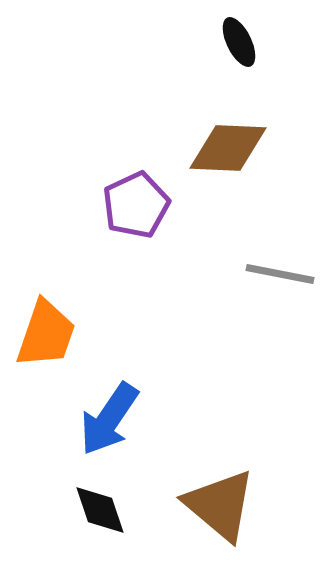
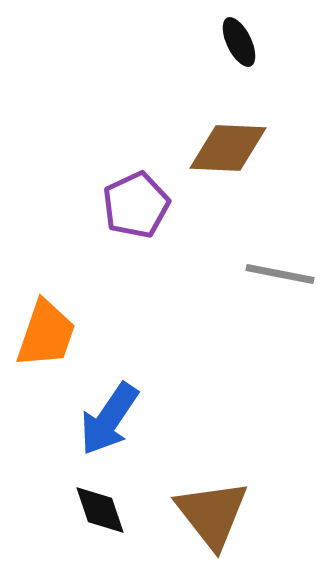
brown triangle: moved 8 px left, 9 px down; rotated 12 degrees clockwise
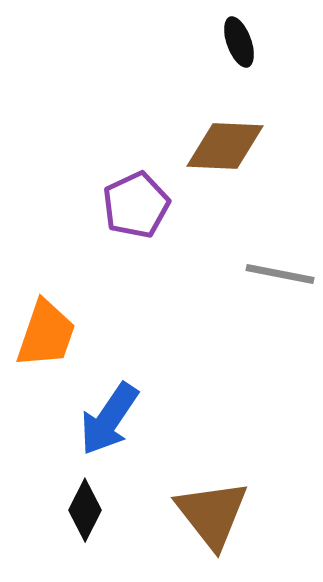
black ellipse: rotated 6 degrees clockwise
brown diamond: moved 3 px left, 2 px up
black diamond: moved 15 px left; rotated 46 degrees clockwise
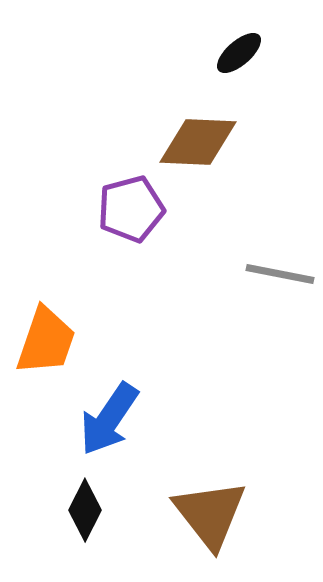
black ellipse: moved 11 px down; rotated 69 degrees clockwise
brown diamond: moved 27 px left, 4 px up
purple pentagon: moved 5 px left, 4 px down; rotated 10 degrees clockwise
orange trapezoid: moved 7 px down
brown triangle: moved 2 px left
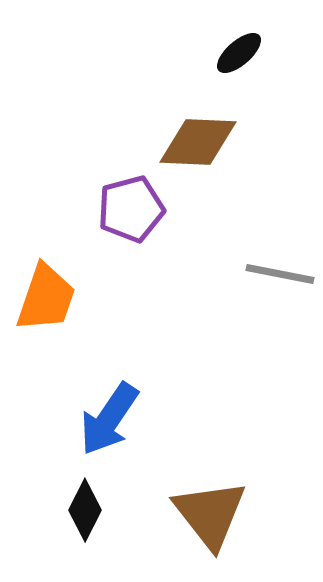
orange trapezoid: moved 43 px up
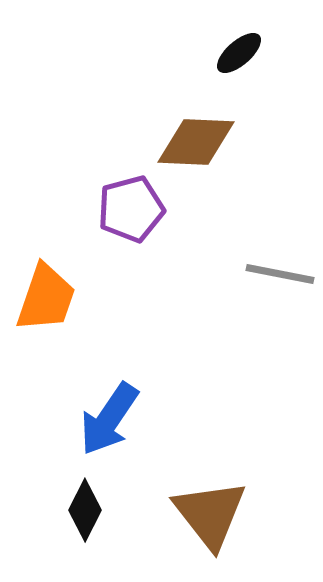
brown diamond: moved 2 px left
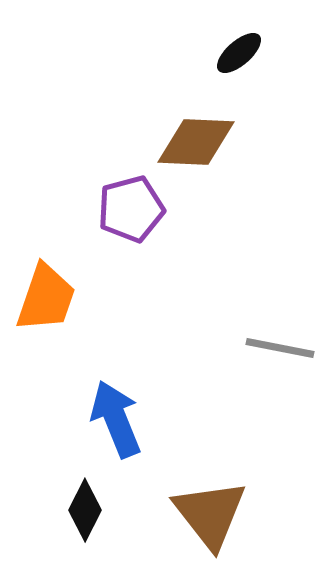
gray line: moved 74 px down
blue arrow: moved 7 px right; rotated 124 degrees clockwise
